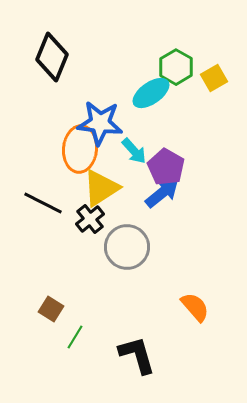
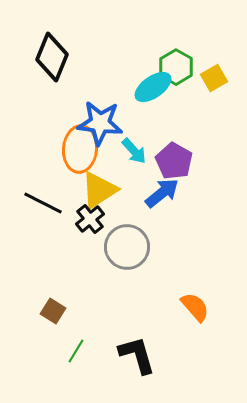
cyan ellipse: moved 2 px right, 6 px up
purple pentagon: moved 8 px right, 6 px up
yellow triangle: moved 2 px left, 2 px down
brown square: moved 2 px right, 2 px down
green line: moved 1 px right, 14 px down
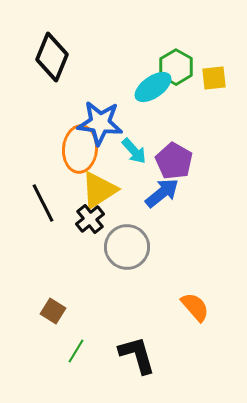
yellow square: rotated 24 degrees clockwise
black line: rotated 36 degrees clockwise
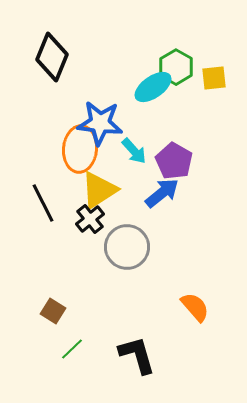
green line: moved 4 px left, 2 px up; rotated 15 degrees clockwise
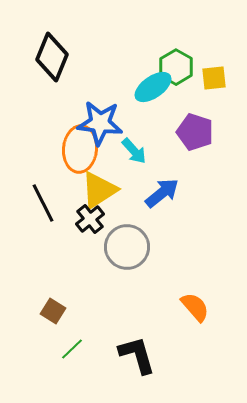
purple pentagon: moved 21 px right, 29 px up; rotated 12 degrees counterclockwise
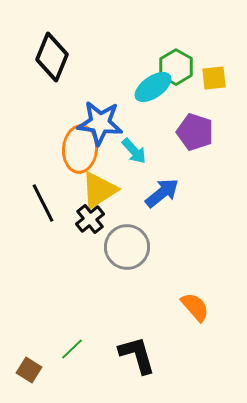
brown square: moved 24 px left, 59 px down
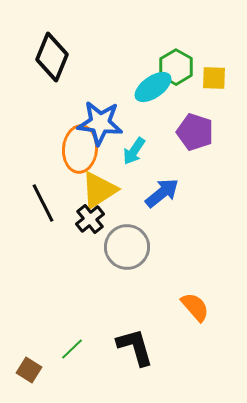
yellow square: rotated 8 degrees clockwise
cyan arrow: rotated 76 degrees clockwise
black L-shape: moved 2 px left, 8 px up
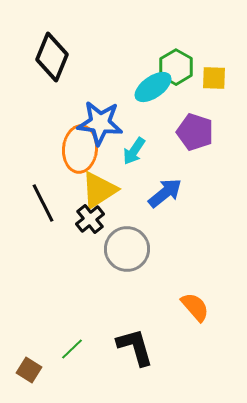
blue arrow: moved 3 px right
gray circle: moved 2 px down
